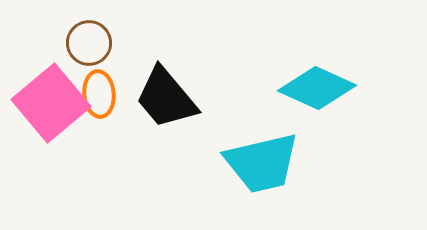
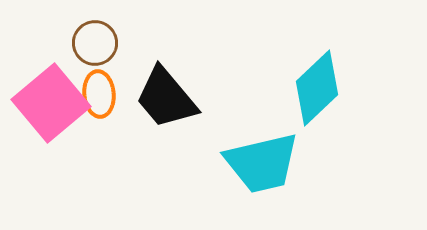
brown circle: moved 6 px right
cyan diamond: rotated 68 degrees counterclockwise
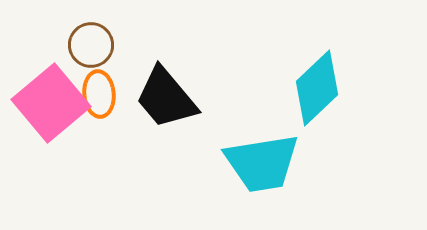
brown circle: moved 4 px left, 2 px down
cyan trapezoid: rotated 4 degrees clockwise
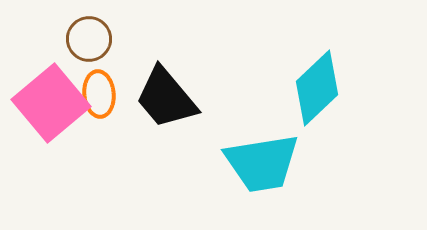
brown circle: moved 2 px left, 6 px up
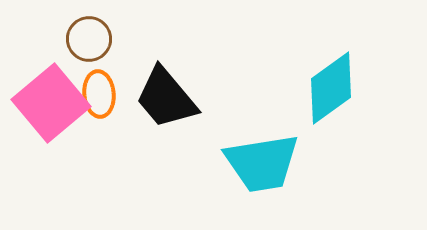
cyan diamond: moved 14 px right; rotated 8 degrees clockwise
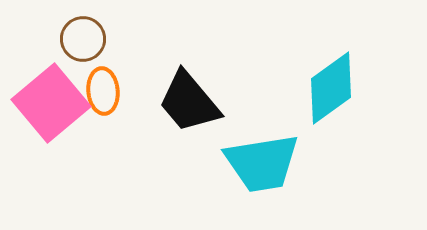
brown circle: moved 6 px left
orange ellipse: moved 4 px right, 3 px up
black trapezoid: moved 23 px right, 4 px down
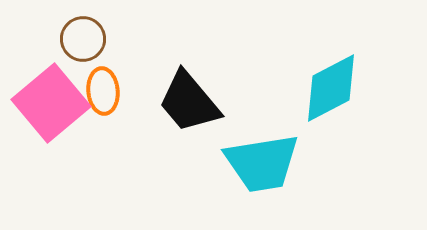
cyan diamond: rotated 8 degrees clockwise
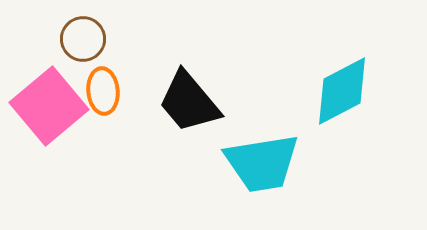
cyan diamond: moved 11 px right, 3 px down
pink square: moved 2 px left, 3 px down
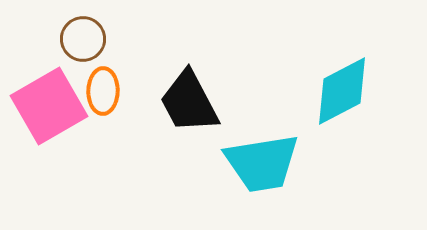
orange ellipse: rotated 6 degrees clockwise
black trapezoid: rotated 12 degrees clockwise
pink square: rotated 10 degrees clockwise
